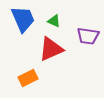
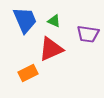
blue trapezoid: moved 2 px right, 1 px down
purple trapezoid: moved 2 px up
orange rectangle: moved 5 px up
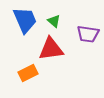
green triangle: rotated 16 degrees clockwise
red triangle: rotated 16 degrees clockwise
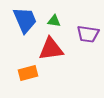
green triangle: rotated 32 degrees counterclockwise
orange rectangle: rotated 12 degrees clockwise
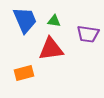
orange rectangle: moved 4 px left
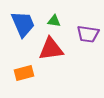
blue trapezoid: moved 2 px left, 4 px down
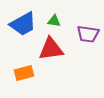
blue trapezoid: rotated 84 degrees clockwise
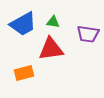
green triangle: moved 1 px left, 1 px down
